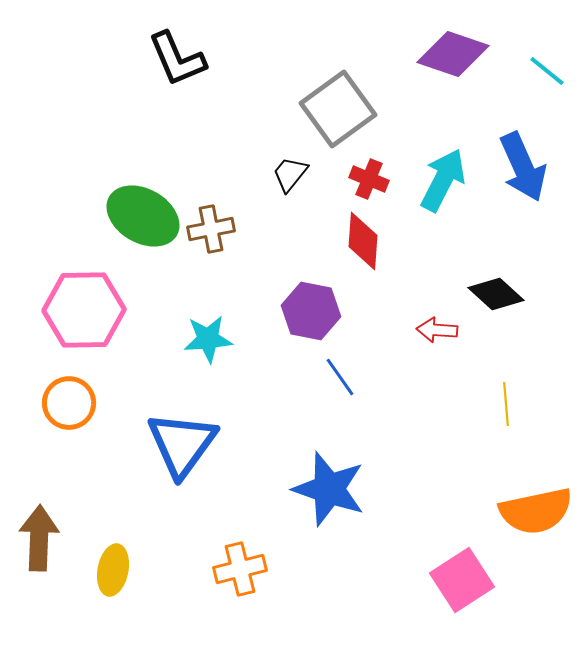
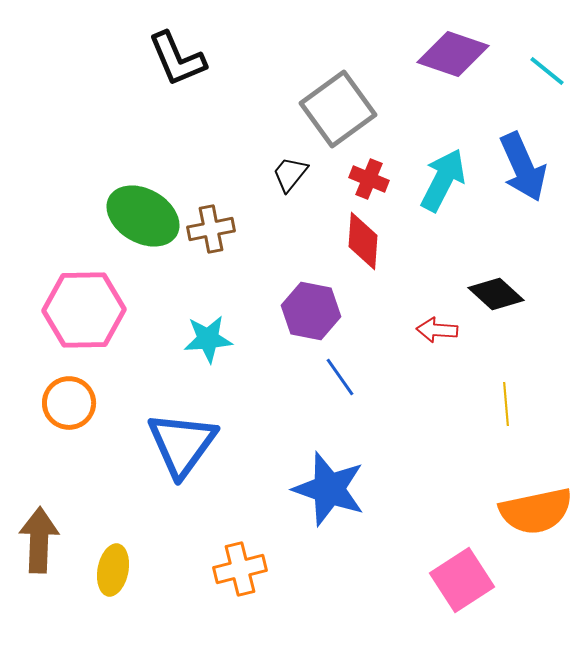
brown arrow: moved 2 px down
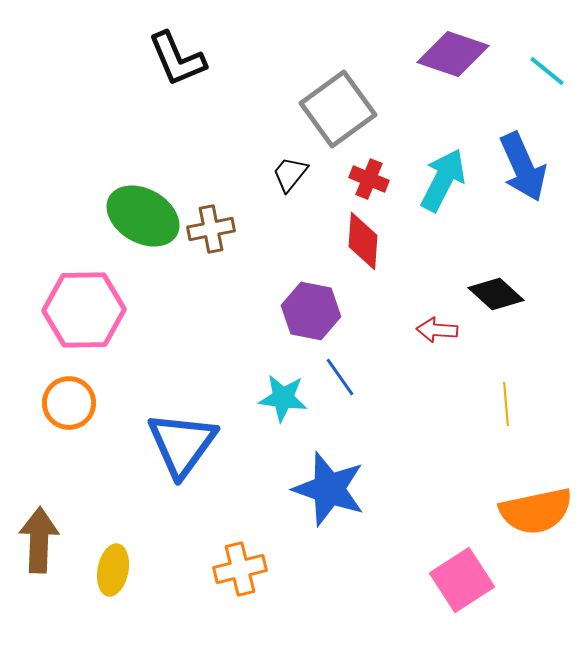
cyan star: moved 75 px right, 59 px down; rotated 12 degrees clockwise
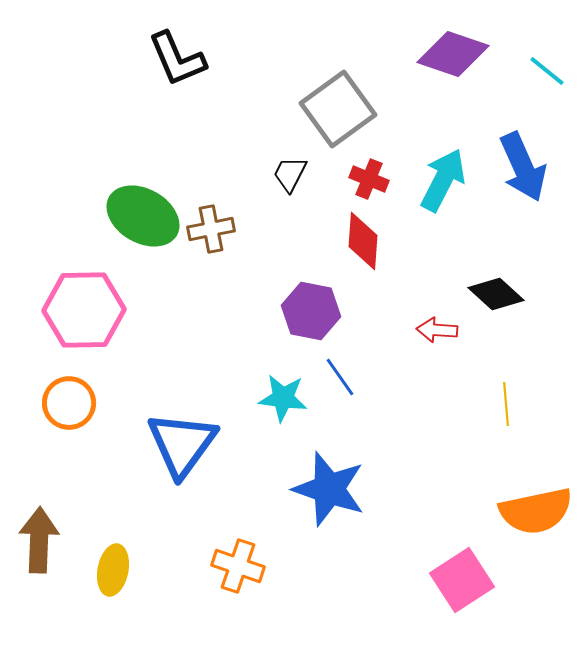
black trapezoid: rotated 12 degrees counterclockwise
orange cross: moved 2 px left, 3 px up; rotated 33 degrees clockwise
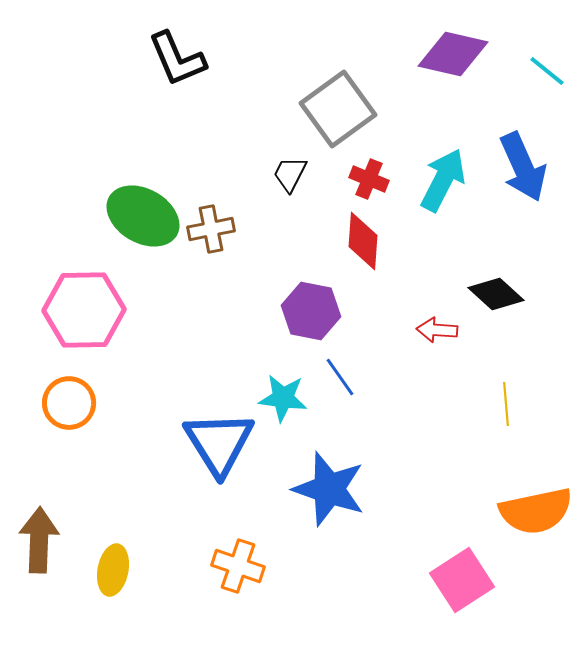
purple diamond: rotated 6 degrees counterclockwise
blue triangle: moved 37 px right, 1 px up; rotated 8 degrees counterclockwise
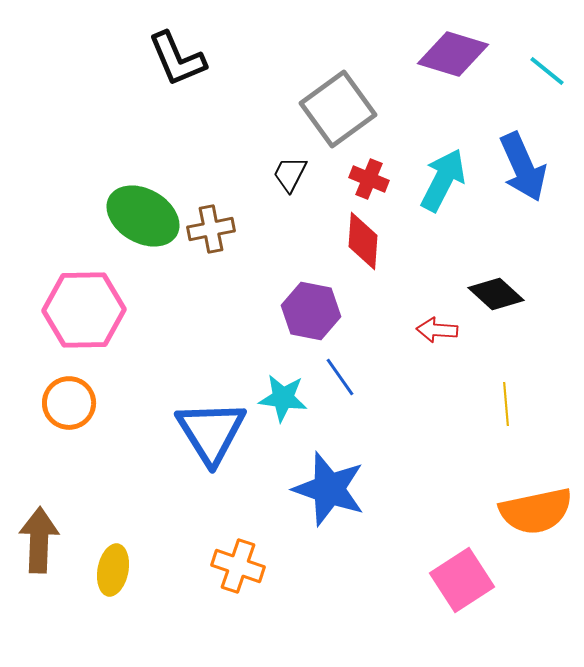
purple diamond: rotated 4 degrees clockwise
blue triangle: moved 8 px left, 11 px up
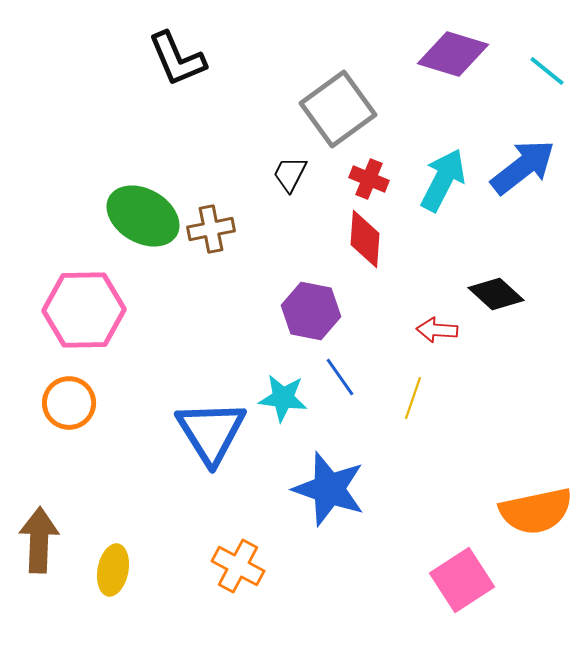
blue arrow: rotated 104 degrees counterclockwise
red diamond: moved 2 px right, 2 px up
yellow line: moved 93 px left, 6 px up; rotated 24 degrees clockwise
orange cross: rotated 9 degrees clockwise
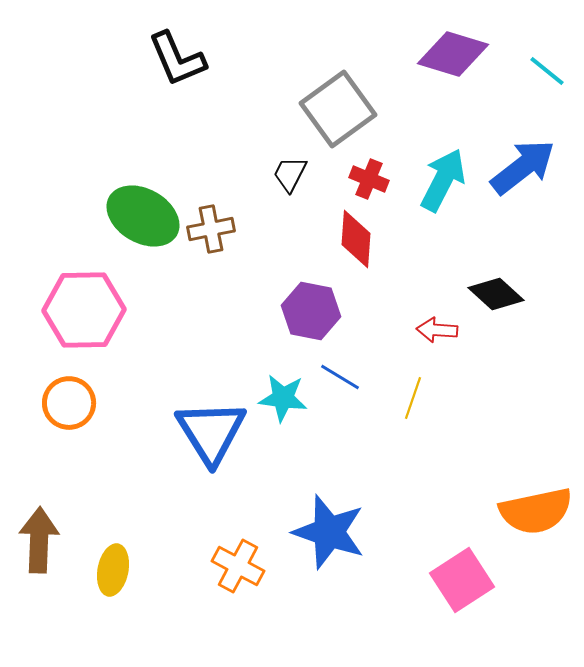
red diamond: moved 9 px left
blue line: rotated 24 degrees counterclockwise
blue star: moved 43 px down
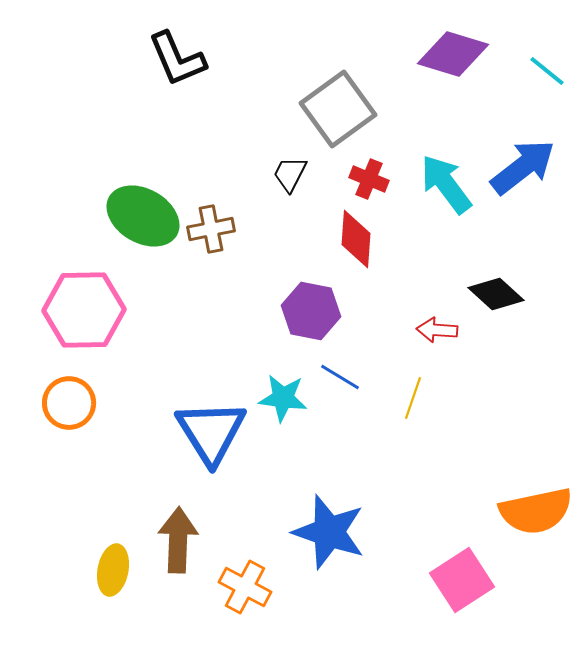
cyan arrow: moved 3 px right, 4 px down; rotated 64 degrees counterclockwise
brown arrow: moved 139 px right
orange cross: moved 7 px right, 21 px down
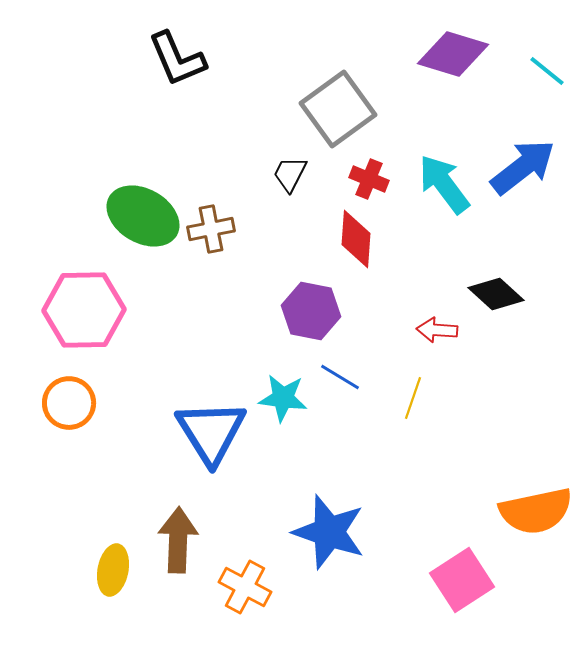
cyan arrow: moved 2 px left
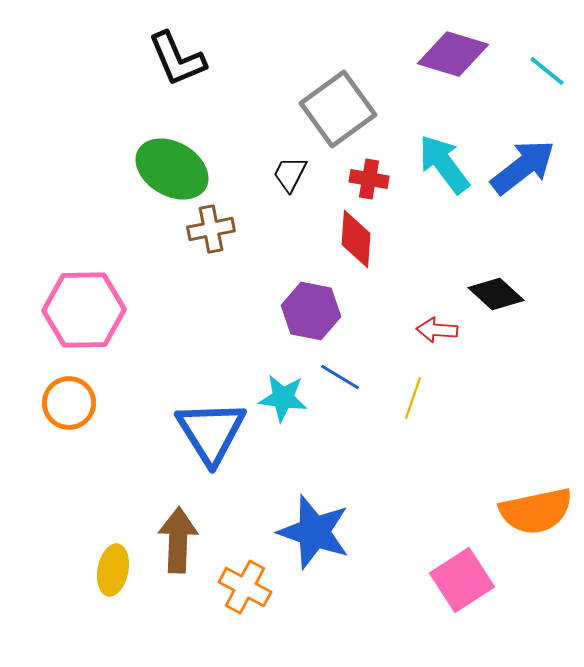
red cross: rotated 12 degrees counterclockwise
cyan arrow: moved 20 px up
green ellipse: moved 29 px right, 47 px up
blue star: moved 15 px left
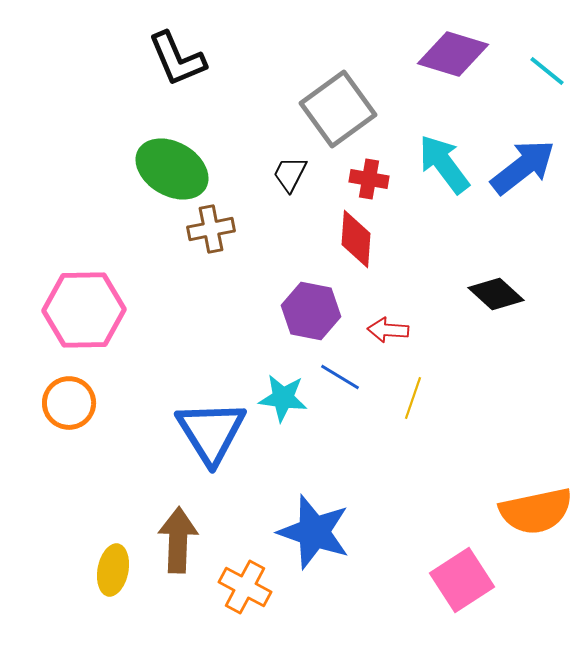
red arrow: moved 49 px left
